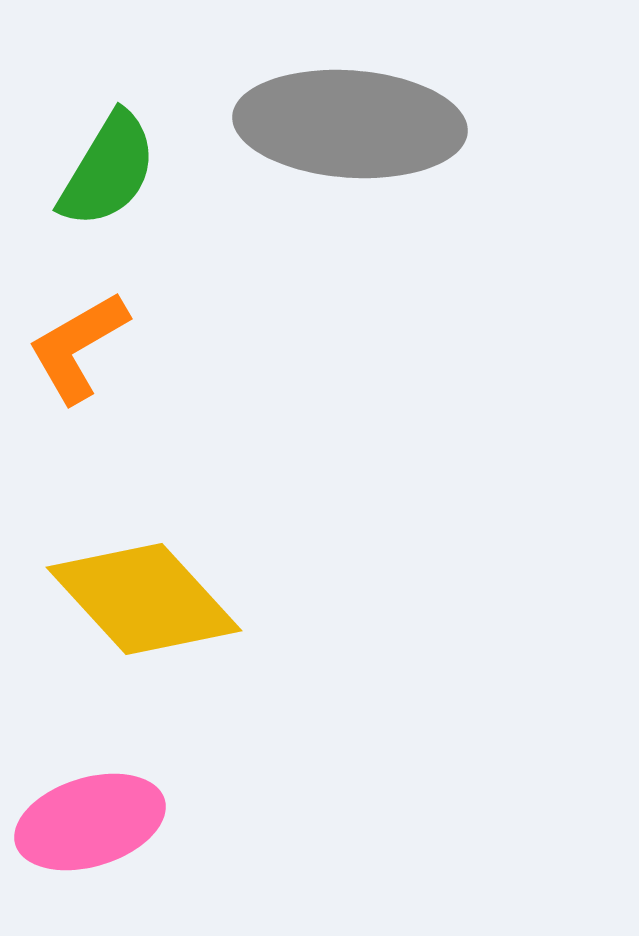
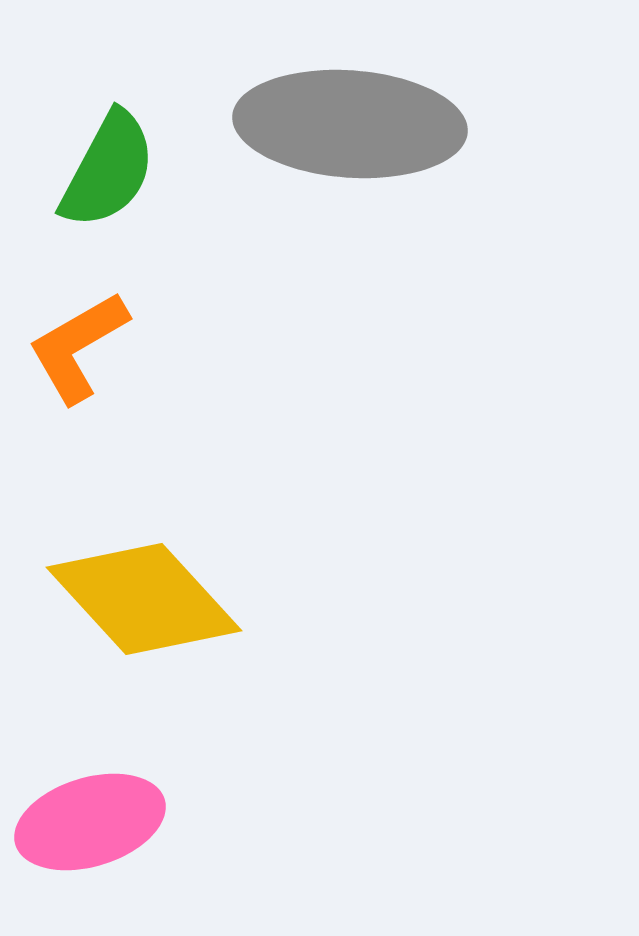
green semicircle: rotated 3 degrees counterclockwise
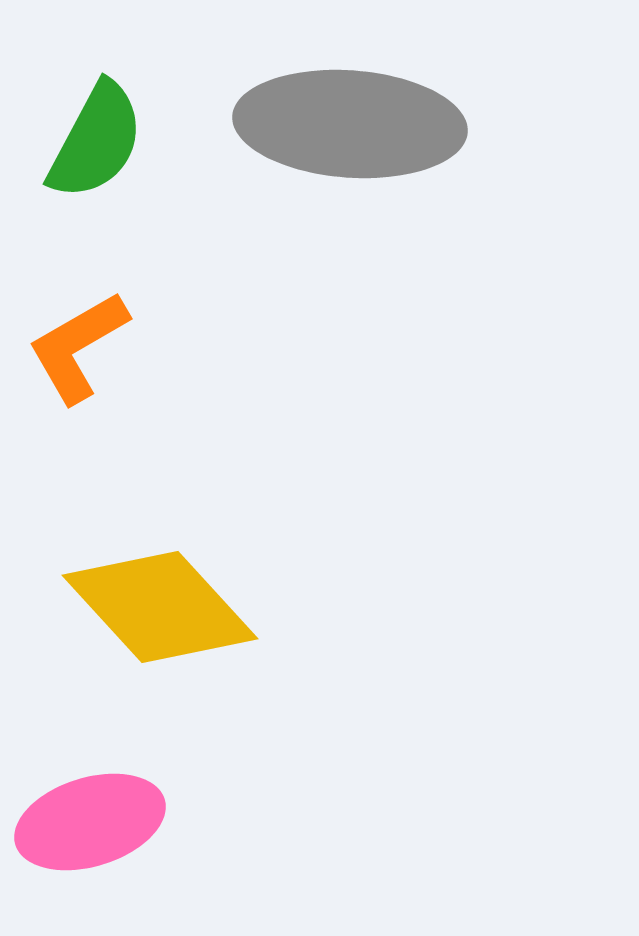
green semicircle: moved 12 px left, 29 px up
yellow diamond: moved 16 px right, 8 px down
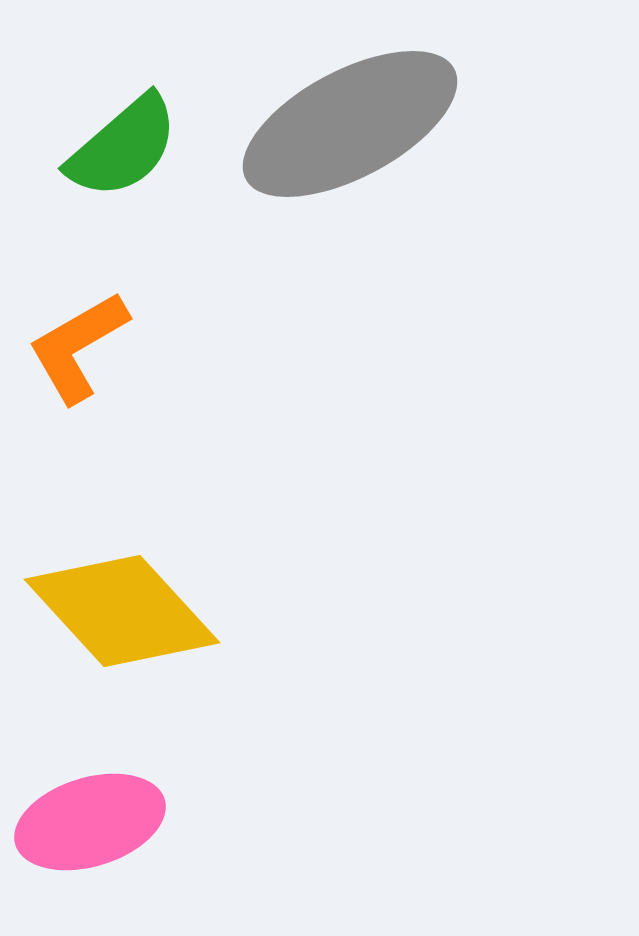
gray ellipse: rotated 32 degrees counterclockwise
green semicircle: moved 27 px right, 6 px down; rotated 21 degrees clockwise
yellow diamond: moved 38 px left, 4 px down
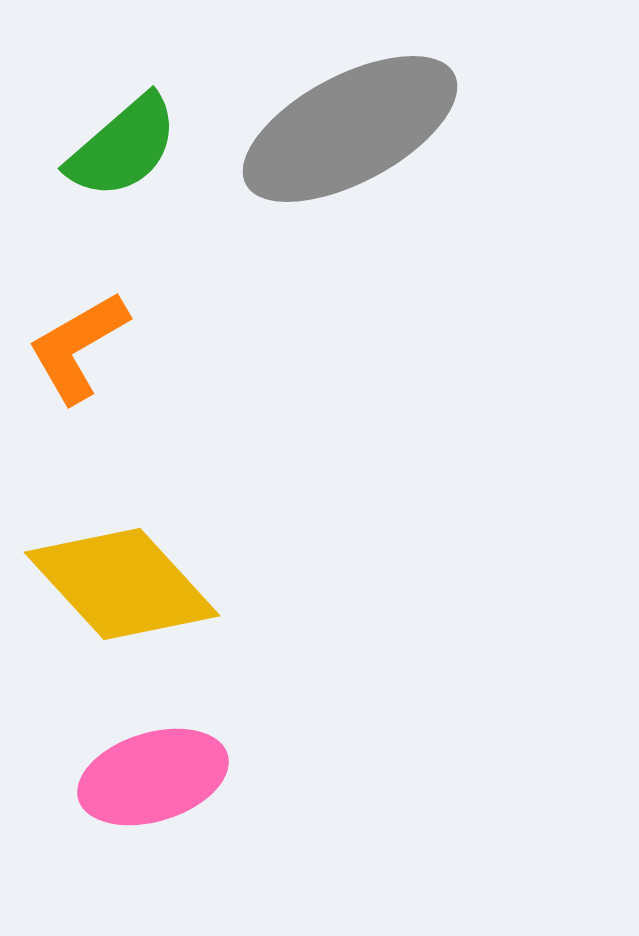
gray ellipse: moved 5 px down
yellow diamond: moved 27 px up
pink ellipse: moved 63 px right, 45 px up
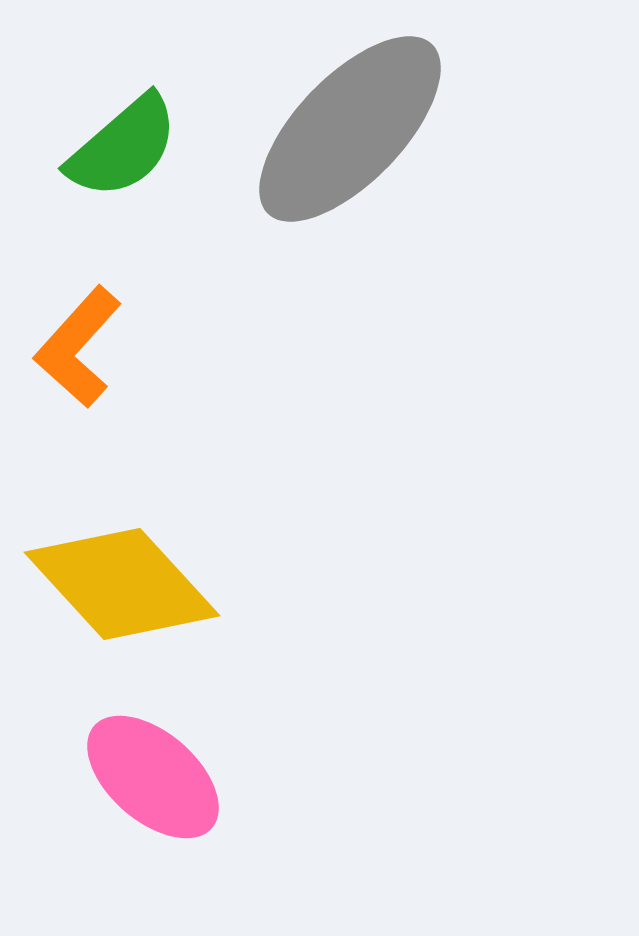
gray ellipse: rotated 18 degrees counterclockwise
orange L-shape: rotated 18 degrees counterclockwise
pink ellipse: rotated 58 degrees clockwise
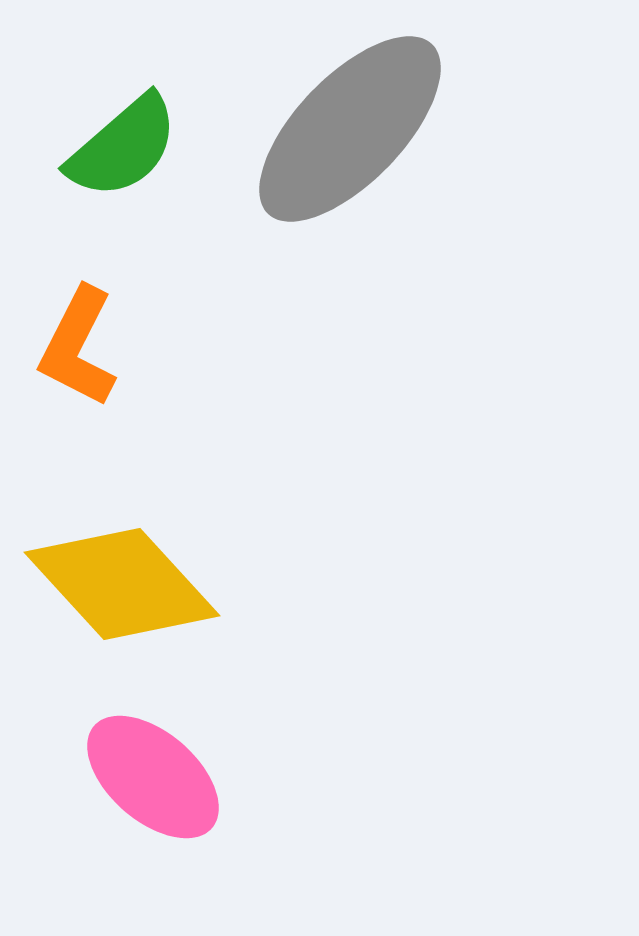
orange L-shape: rotated 15 degrees counterclockwise
